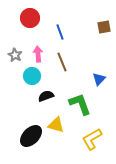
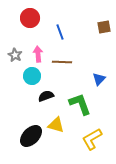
brown line: rotated 66 degrees counterclockwise
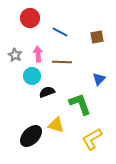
brown square: moved 7 px left, 10 px down
blue line: rotated 42 degrees counterclockwise
black semicircle: moved 1 px right, 4 px up
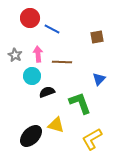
blue line: moved 8 px left, 3 px up
green L-shape: moved 1 px up
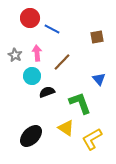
pink arrow: moved 1 px left, 1 px up
brown line: rotated 48 degrees counterclockwise
blue triangle: rotated 24 degrees counterclockwise
yellow triangle: moved 10 px right, 3 px down; rotated 18 degrees clockwise
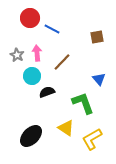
gray star: moved 2 px right
green L-shape: moved 3 px right
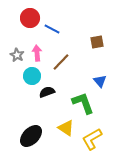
brown square: moved 5 px down
brown line: moved 1 px left
blue triangle: moved 1 px right, 2 px down
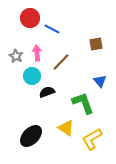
brown square: moved 1 px left, 2 px down
gray star: moved 1 px left, 1 px down
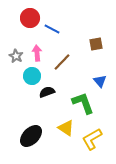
brown line: moved 1 px right
